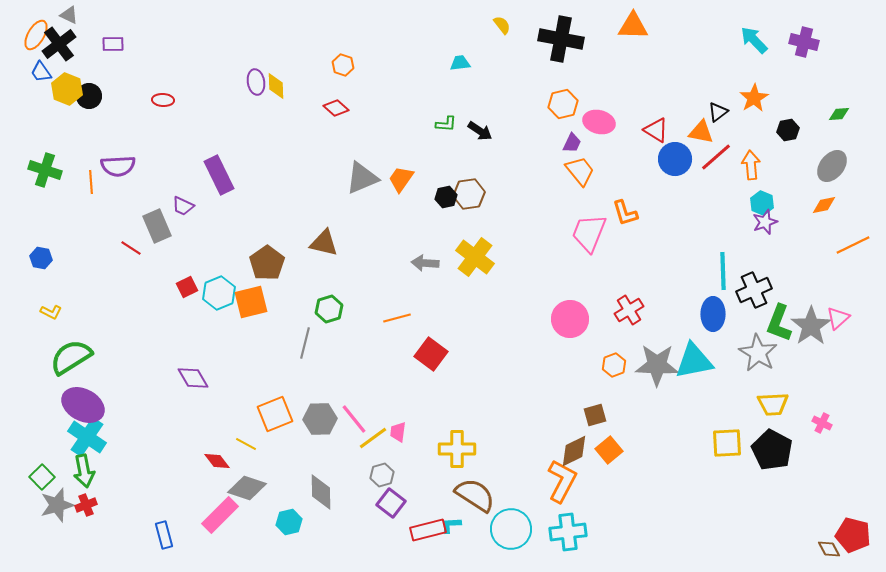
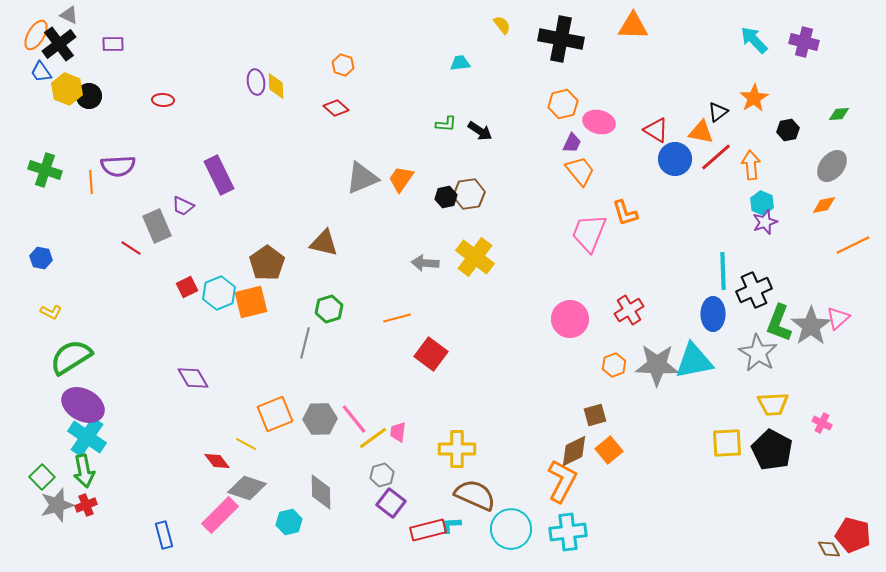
brown semicircle at (475, 495): rotated 9 degrees counterclockwise
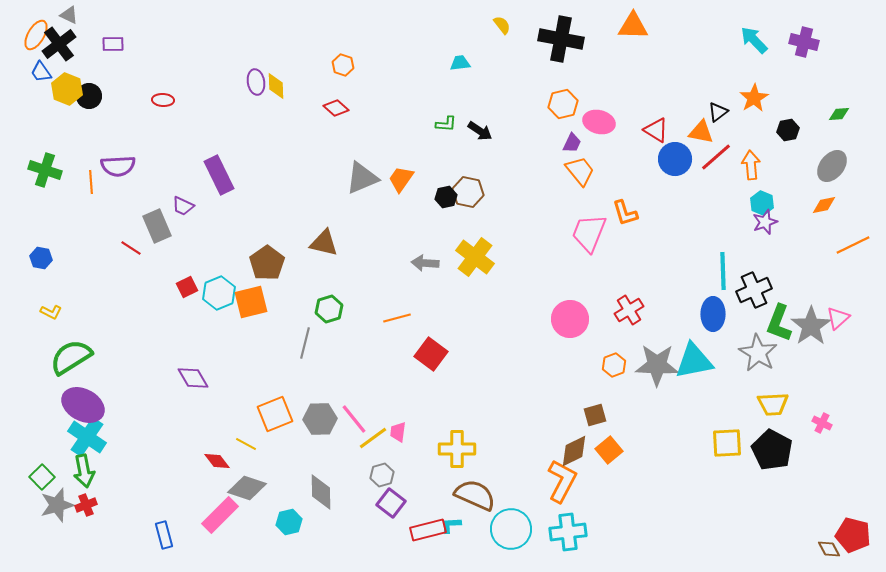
brown hexagon at (469, 194): moved 1 px left, 2 px up; rotated 20 degrees clockwise
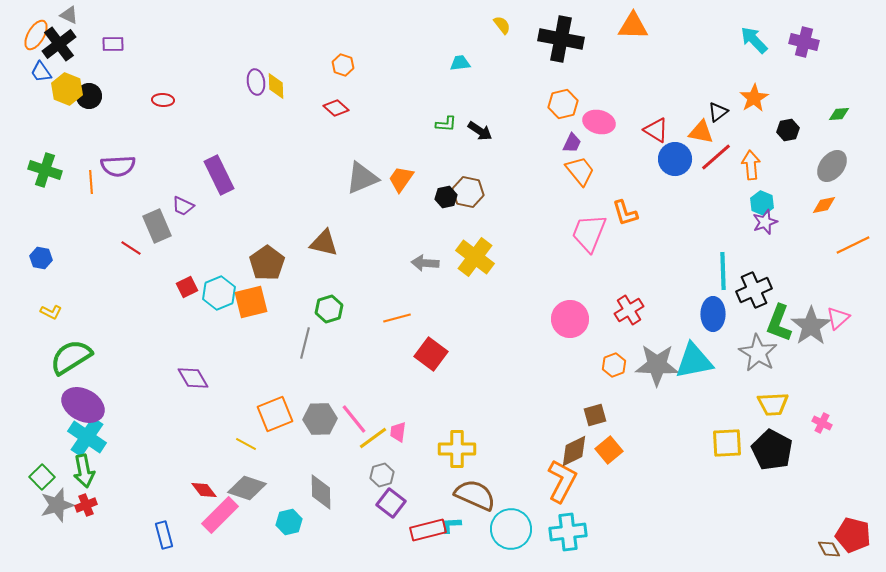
red diamond at (217, 461): moved 13 px left, 29 px down
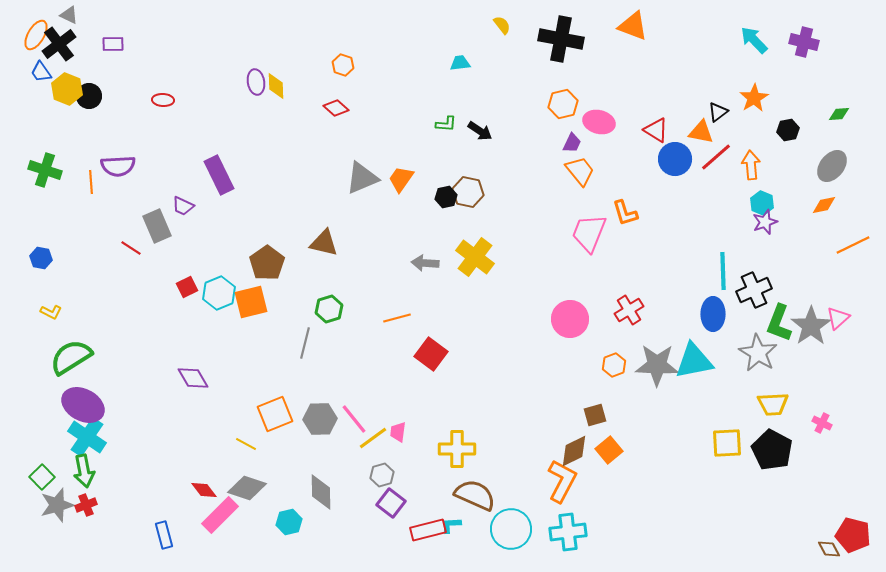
orange triangle at (633, 26): rotated 20 degrees clockwise
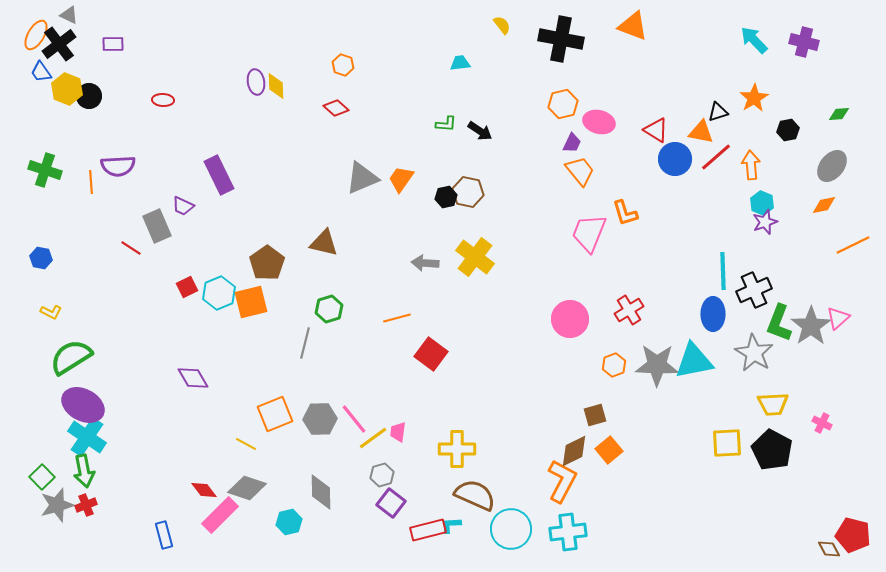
black triangle at (718, 112): rotated 20 degrees clockwise
gray star at (758, 353): moved 4 px left
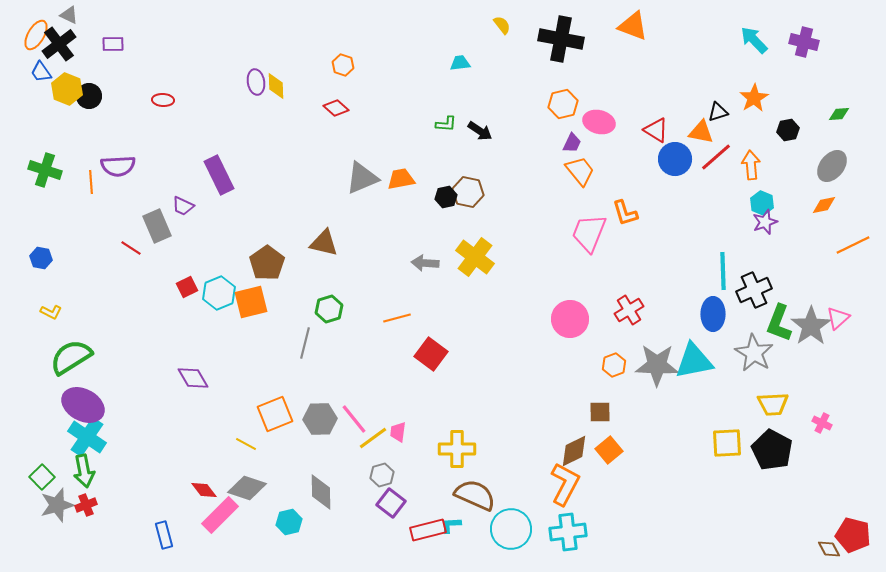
orange trapezoid at (401, 179): rotated 44 degrees clockwise
brown square at (595, 415): moved 5 px right, 3 px up; rotated 15 degrees clockwise
orange L-shape at (562, 481): moved 3 px right, 3 px down
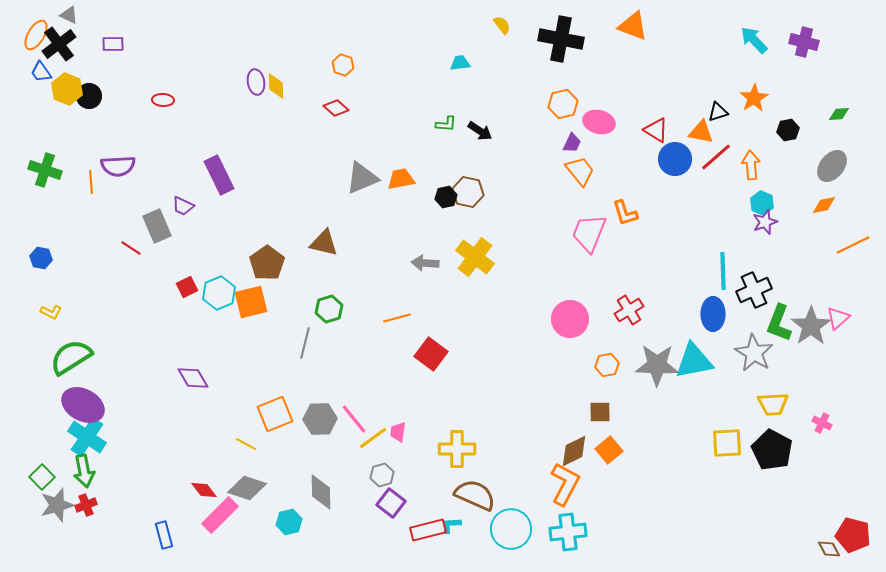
orange hexagon at (614, 365): moved 7 px left; rotated 10 degrees clockwise
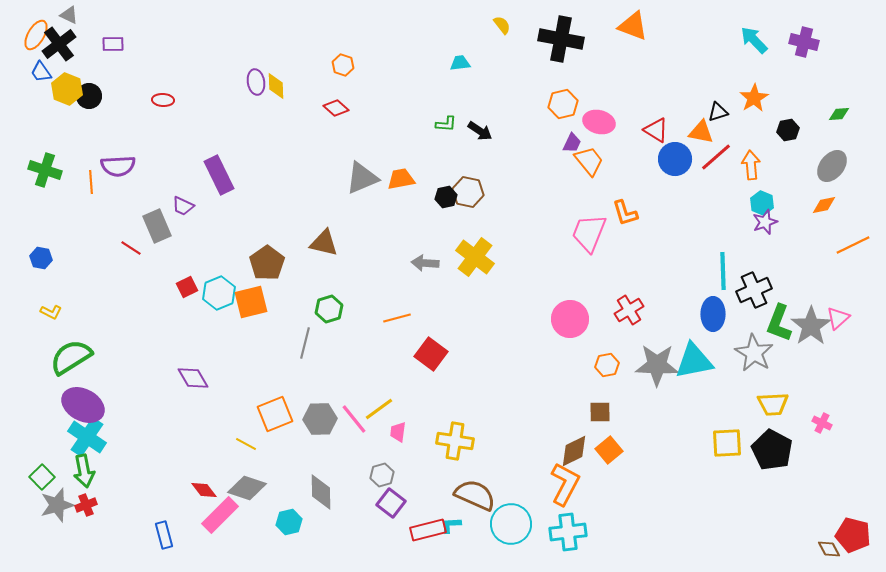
orange trapezoid at (580, 171): moved 9 px right, 10 px up
yellow line at (373, 438): moved 6 px right, 29 px up
yellow cross at (457, 449): moved 2 px left, 8 px up; rotated 9 degrees clockwise
cyan circle at (511, 529): moved 5 px up
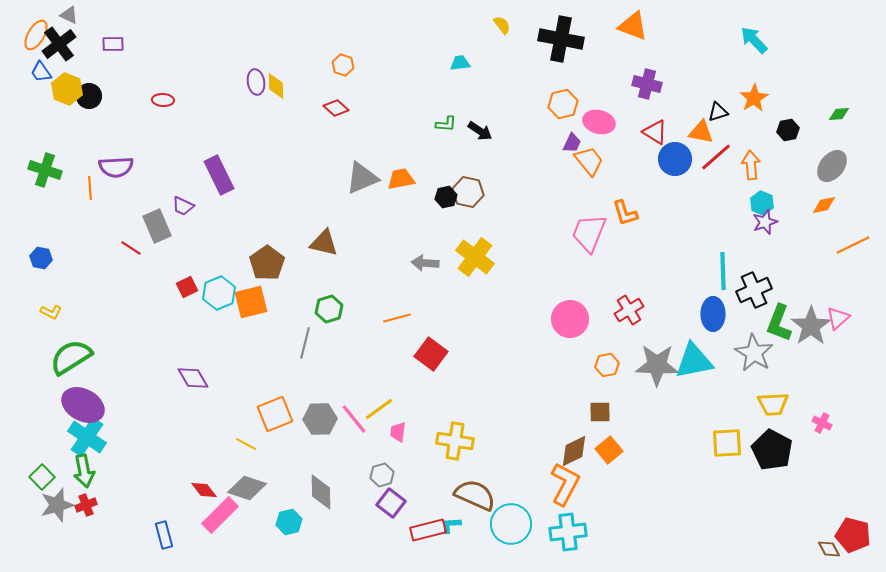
purple cross at (804, 42): moved 157 px left, 42 px down
red triangle at (656, 130): moved 1 px left, 2 px down
purple semicircle at (118, 166): moved 2 px left, 1 px down
orange line at (91, 182): moved 1 px left, 6 px down
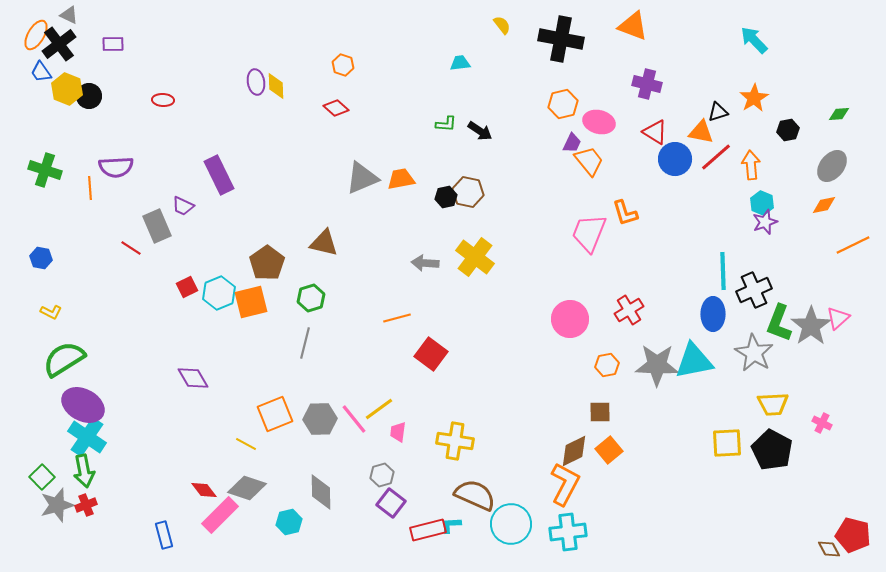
green hexagon at (329, 309): moved 18 px left, 11 px up
green semicircle at (71, 357): moved 7 px left, 2 px down
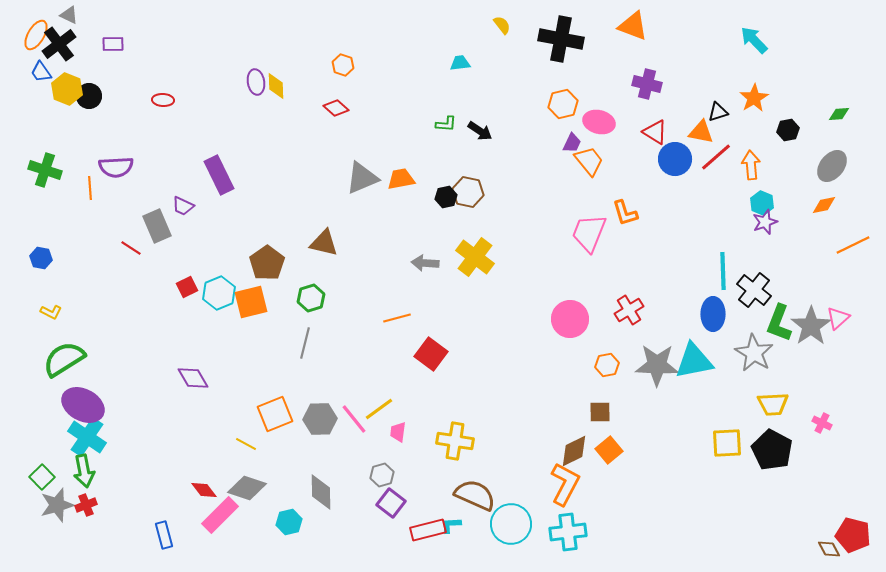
black cross at (754, 290): rotated 28 degrees counterclockwise
